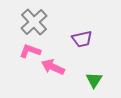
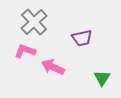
purple trapezoid: moved 1 px up
pink L-shape: moved 5 px left
green triangle: moved 8 px right, 2 px up
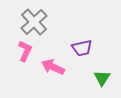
purple trapezoid: moved 10 px down
pink L-shape: rotated 95 degrees clockwise
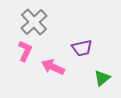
green triangle: rotated 18 degrees clockwise
